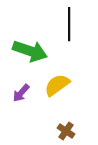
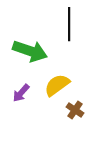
brown cross: moved 9 px right, 21 px up
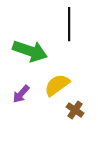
purple arrow: moved 1 px down
